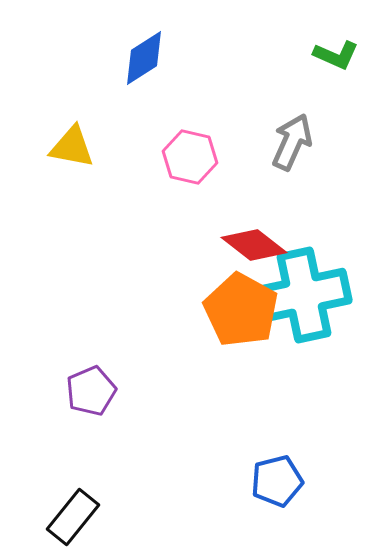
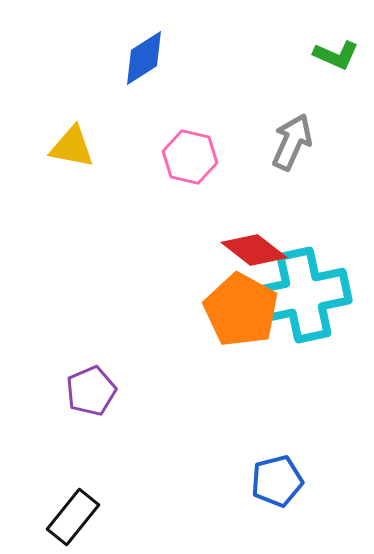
red diamond: moved 5 px down
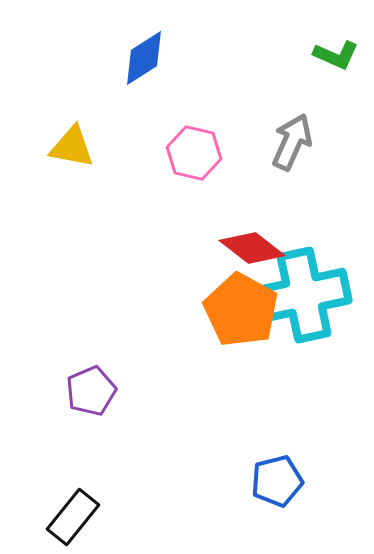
pink hexagon: moved 4 px right, 4 px up
red diamond: moved 2 px left, 2 px up
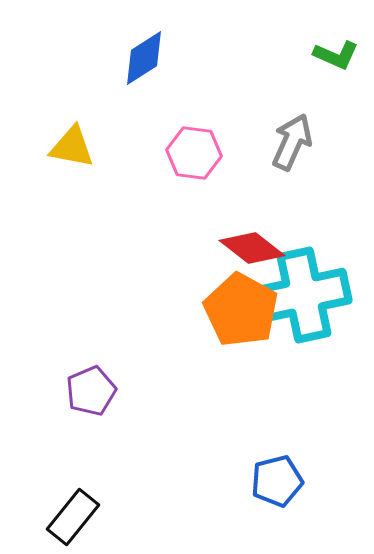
pink hexagon: rotated 6 degrees counterclockwise
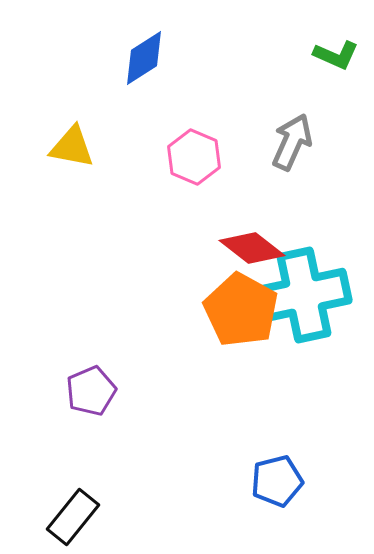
pink hexagon: moved 4 px down; rotated 16 degrees clockwise
